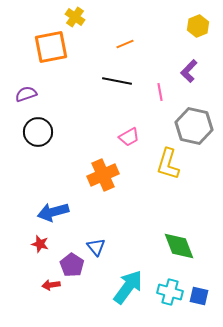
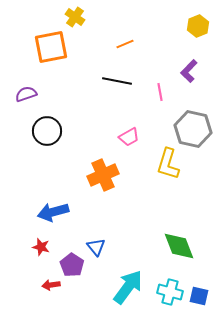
gray hexagon: moved 1 px left, 3 px down
black circle: moved 9 px right, 1 px up
red star: moved 1 px right, 3 px down
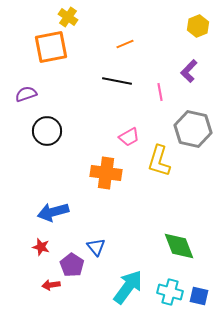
yellow cross: moved 7 px left
yellow L-shape: moved 9 px left, 3 px up
orange cross: moved 3 px right, 2 px up; rotated 32 degrees clockwise
